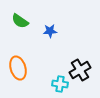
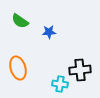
blue star: moved 1 px left, 1 px down
black cross: rotated 25 degrees clockwise
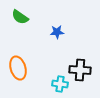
green semicircle: moved 4 px up
blue star: moved 8 px right
black cross: rotated 10 degrees clockwise
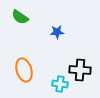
orange ellipse: moved 6 px right, 2 px down
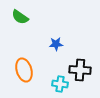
blue star: moved 1 px left, 12 px down
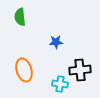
green semicircle: rotated 48 degrees clockwise
blue star: moved 2 px up
black cross: rotated 10 degrees counterclockwise
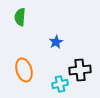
green semicircle: rotated 12 degrees clockwise
blue star: rotated 24 degrees counterclockwise
cyan cross: rotated 21 degrees counterclockwise
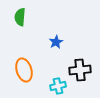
cyan cross: moved 2 px left, 2 px down
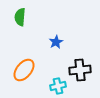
orange ellipse: rotated 55 degrees clockwise
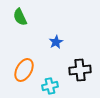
green semicircle: rotated 30 degrees counterclockwise
orange ellipse: rotated 10 degrees counterclockwise
cyan cross: moved 8 px left
